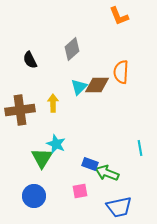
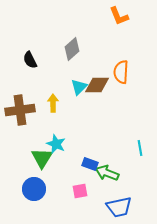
blue circle: moved 7 px up
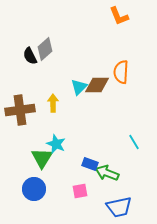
gray diamond: moved 27 px left
black semicircle: moved 4 px up
cyan line: moved 6 px left, 6 px up; rotated 21 degrees counterclockwise
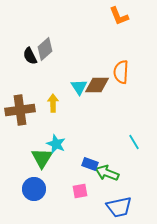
cyan triangle: rotated 18 degrees counterclockwise
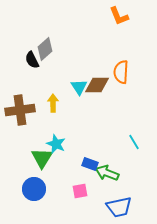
black semicircle: moved 2 px right, 4 px down
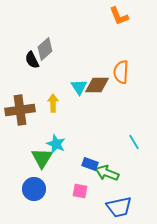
pink square: rotated 21 degrees clockwise
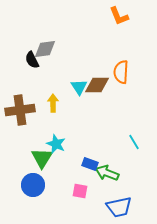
gray diamond: rotated 35 degrees clockwise
blue circle: moved 1 px left, 4 px up
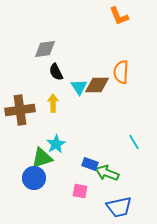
black semicircle: moved 24 px right, 12 px down
cyan star: rotated 18 degrees clockwise
green triangle: rotated 40 degrees clockwise
blue circle: moved 1 px right, 7 px up
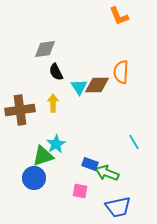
green triangle: moved 1 px right, 2 px up
blue trapezoid: moved 1 px left
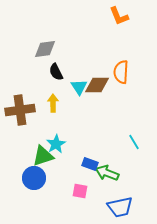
blue trapezoid: moved 2 px right
